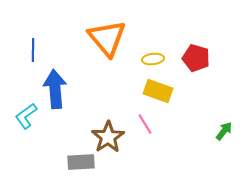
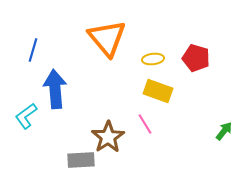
blue line: rotated 15 degrees clockwise
gray rectangle: moved 2 px up
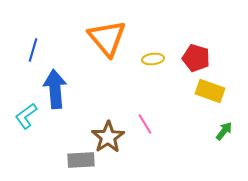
yellow rectangle: moved 52 px right
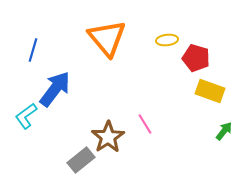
yellow ellipse: moved 14 px right, 19 px up
blue arrow: rotated 42 degrees clockwise
gray rectangle: rotated 36 degrees counterclockwise
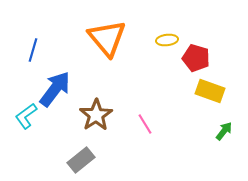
brown star: moved 12 px left, 22 px up
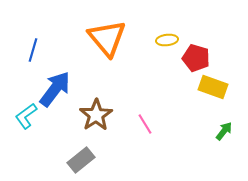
yellow rectangle: moved 3 px right, 4 px up
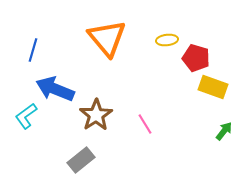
blue arrow: rotated 105 degrees counterclockwise
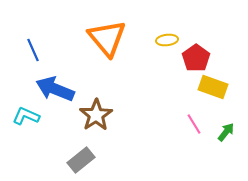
blue line: rotated 40 degrees counterclockwise
red pentagon: rotated 20 degrees clockwise
cyan L-shape: rotated 60 degrees clockwise
pink line: moved 49 px right
green arrow: moved 2 px right, 1 px down
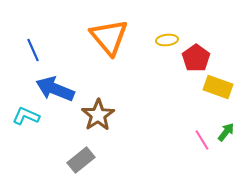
orange triangle: moved 2 px right, 1 px up
yellow rectangle: moved 5 px right
brown star: moved 2 px right
pink line: moved 8 px right, 16 px down
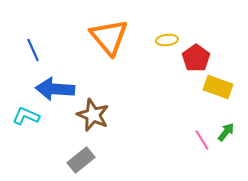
blue arrow: rotated 18 degrees counterclockwise
brown star: moved 5 px left; rotated 16 degrees counterclockwise
